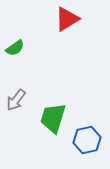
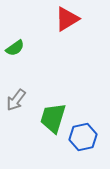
blue hexagon: moved 4 px left, 3 px up
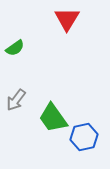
red triangle: rotated 28 degrees counterclockwise
green trapezoid: rotated 52 degrees counterclockwise
blue hexagon: moved 1 px right
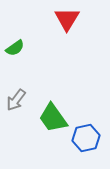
blue hexagon: moved 2 px right, 1 px down
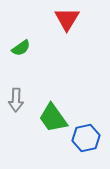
green semicircle: moved 6 px right
gray arrow: rotated 35 degrees counterclockwise
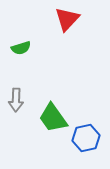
red triangle: rotated 12 degrees clockwise
green semicircle: rotated 18 degrees clockwise
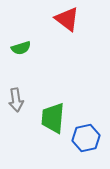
red triangle: rotated 36 degrees counterclockwise
gray arrow: rotated 10 degrees counterclockwise
green trapezoid: rotated 40 degrees clockwise
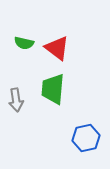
red triangle: moved 10 px left, 29 px down
green semicircle: moved 3 px right, 5 px up; rotated 30 degrees clockwise
green trapezoid: moved 29 px up
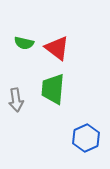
blue hexagon: rotated 12 degrees counterclockwise
